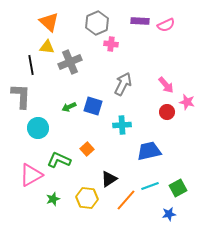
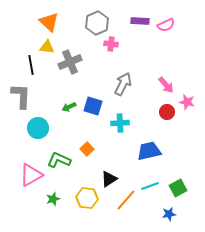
cyan cross: moved 2 px left, 2 px up
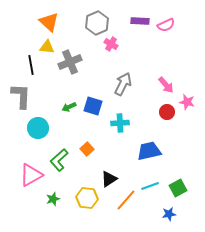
pink cross: rotated 24 degrees clockwise
green L-shape: rotated 65 degrees counterclockwise
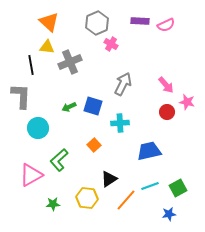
orange square: moved 7 px right, 4 px up
green star: moved 5 px down; rotated 16 degrees clockwise
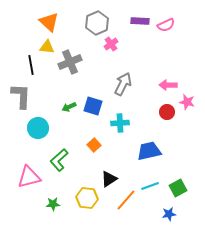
pink cross: rotated 24 degrees clockwise
pink arrow: moved 2 px right; rotated 132 degrees clockwise
pink triangle: moved 2 px left, 2 px down; rotated 15 degrees clockwise
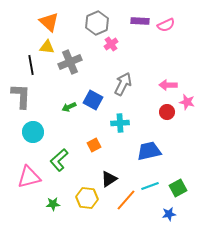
blue square: moved 6 px up; rotated 12 degrees clockwise
cyan circle: moved 5 px left, 4 px down
orange square: rotated 16 degrees clockwise
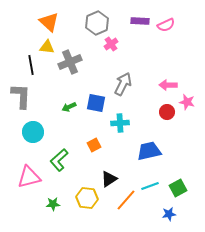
blue square: moved 3 px right, 3 px down; rotated 18 degrees counterclockwise
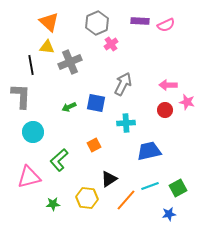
red circle: moved 2 px left, 2 px up
cyan cross: moved 6 px right
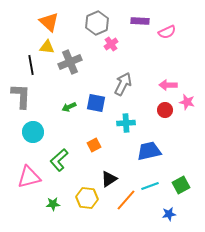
pink semicircle: moved 1 px right, 7 px down
green square: moved 3 px right, 3 px up
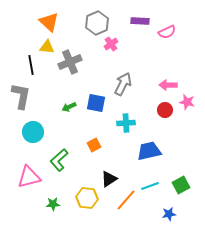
gray L-shape: rotated 8 degrees clockwise
